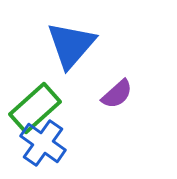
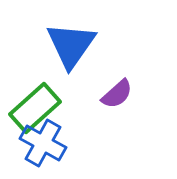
blue triangle: rotated 6 degrees counterclockwise
blue cross: rotated 6 degrees counterclockwise
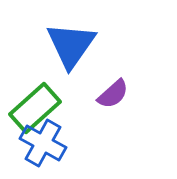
purple semicircle: moved 4 px left
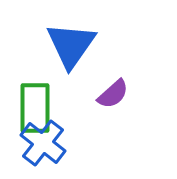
green rectangle: rotated 48 degrees counterclockwise
blue cross: rotated 9 degrees clockwise
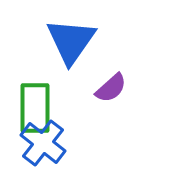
blue triangle: moved 4 px up
purple semicircle: moved 2 px left, 6 px up
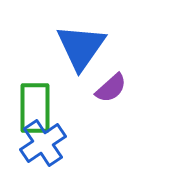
blue triangle: moved 10 px right, 6 px down
blue cross: rotated 18 degrees clockwise
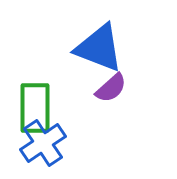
blue triangle: moved 18 px right, 1 px down; rotated 44 degrees counterclockwise
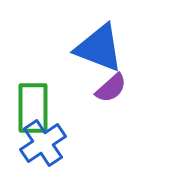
green rectangle: moved 2 px left
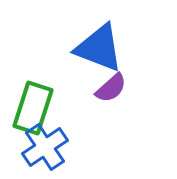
green rectangle: rotated 18 degrees clockwise
blue cross: moved 2 px right, 4 px down
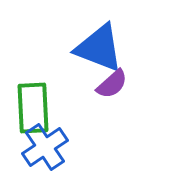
purple semicircle: moved 1 px right, 4 px up
green rectangle: rotated 21 degrees counterclockwise
